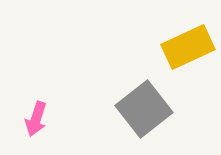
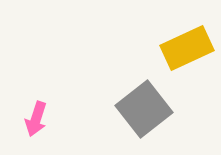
yellow rectangle: moved 1 px left, 1 px down
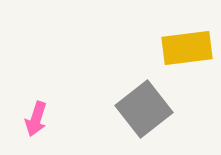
yellow rectangle: rotated 18 degrees clockwise
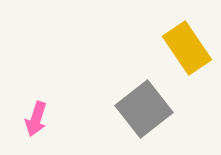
yellow rectangle: rotated 63 degrees clockwise
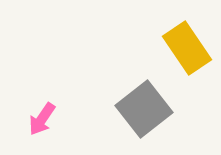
pink arrow: moved 6 px right; rotated 16 degrees clockwise
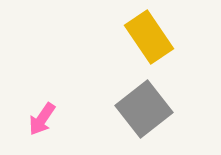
yellow rectangle: moved 38 px left, 11 px up
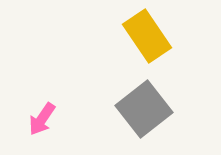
yellow rectangle: moved 2 px left, 1 px up
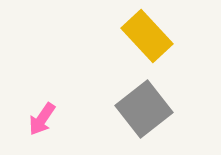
yellow rectangle: rotated 9 degrees counterclockwise
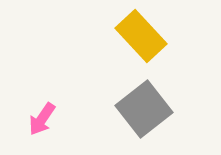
yellow rectangle: moved 6 px left
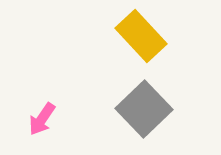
gray square: rotated 6 degrees counterclockwise
